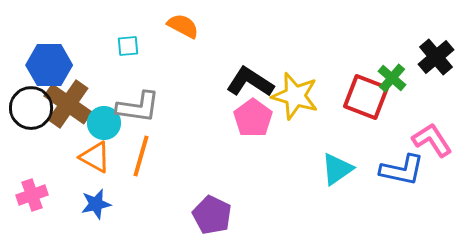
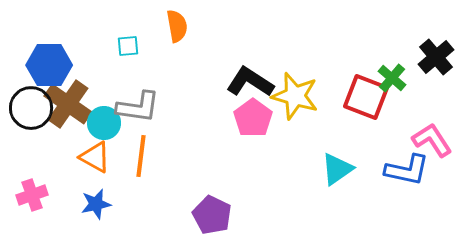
orange semicircle: moved 6 px left; rotated 52 degrees clockwise
orange line: rotated 9 degrees counterclockwise
blue L-shape: moved 5 px right
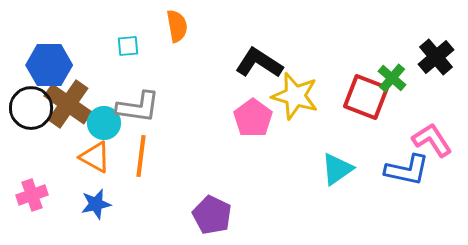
black L-shape: moved 9 px right, 19 px up
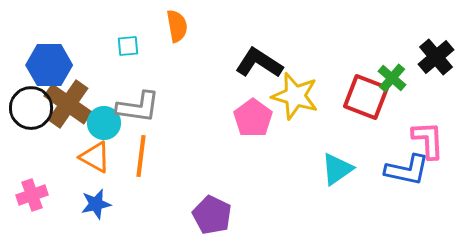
pink L-shape: moved 4 px left; rotated 30 degrees clockwise
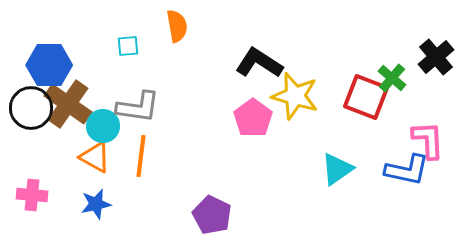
cyan circle: moved 1 px left, 3 px down
pink cross: rotated 24 degrees clockwise
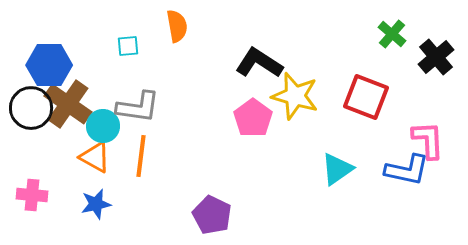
green cross: moved 44 px up
